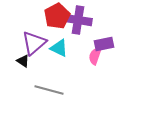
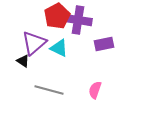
pink semicircle: moved 34 px down
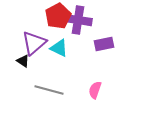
red pentagon: moved 1 px right
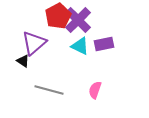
purple cross: rotated 36 degrees clockwise
cyan triangle: moved 21 px right, 2 px up
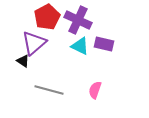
red pentagon: moved 11 px left, 1 px down
purple cross: rotated 20 degrees counterclockwise
purple rectangle: rotated 24 degrees clockwise
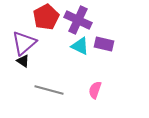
red pentagon: moved 1 px left
purple triangle: moved 10 px left
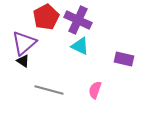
purple rectangle: moved 20 px right, 15 px down
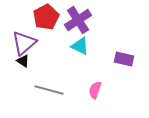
purple cross: rotated 32 degrees clockwise
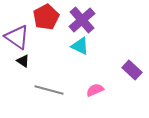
purple cross: moved 4 px right; rotated 8 degrees counterclockwise
purple triangle: moved 7 px left, 6 px up; rotated 44 degrees counterclockwise
purple rectangle: moved 8 px right, 11 px down; rotated 30 degrees clockwise
pink semicircle: rotated 48 degrees clockwise
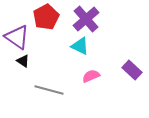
purple cross: moved 4 px right, 1 px up
pink semicircle: moved 4 px left, 14 px up
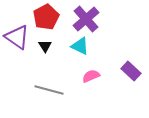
black triangle: moved 22 px right, 15 px up; rotated 24 degrees clockwise
purple rectangle: moved 1 px left, 1 px down
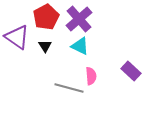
purple cross: moved 7 px left
pink semicircle: rotated 108 degrees clockwise
gray line: moved 20 px right, 2 px up
